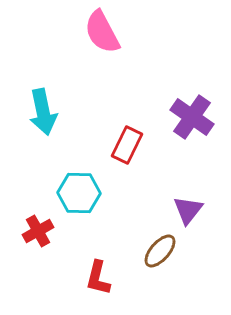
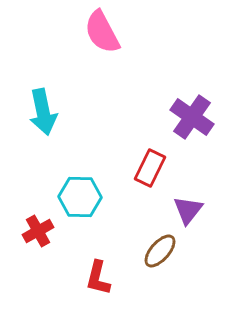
red rectangle: moved 23 px right, 23 px down
cyan hexagon: moved 1 px right, 4 px down
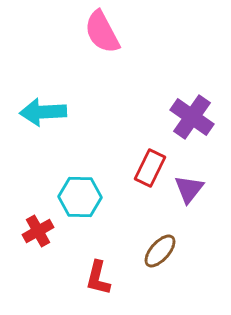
cyan arrow: rotated 99 degrees clockwise
purple triangle: moved 1 px right, 21 px up
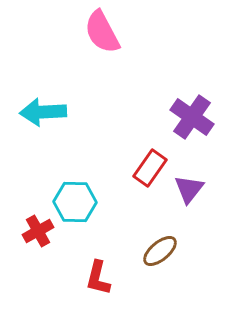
red rectangle: rotated 9 degrees clockwise
cyan hexagon: moved 5 px left, 5 px down
brown ellipse: rotated 9 degrees clockwise
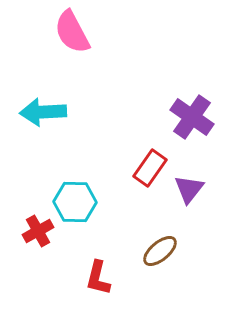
pink semicircle: moved 30 px left
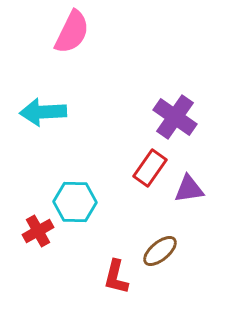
pink semicircle: rotated 126 degrees counterclockwise
purple cross: moved 17 px left
purple triangle: rotated 44 degrees clockwise
red L-shape: moved 18 px right, 1 px up
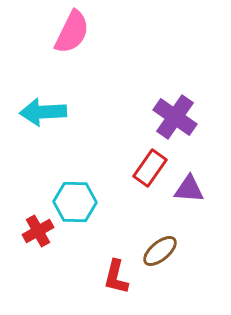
purple triangle: rotated 12 degrees clockwise
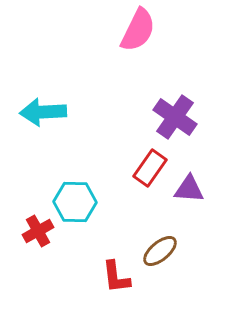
pink semicircle: moved 66 px right, 2 px up
red L-shape: rotated 21 degrees counterclockwise
